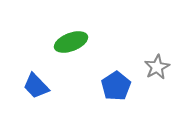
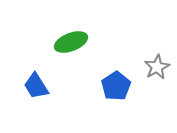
blue trapezoid: rotated 12 degrees clockwise
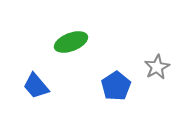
blue trapezoid: rotated 8 degrees counterclockwise
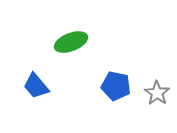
gray star: moved 26 px down; rotated 10 degrees counterclockwise
blue pentagon: rotated 28 degrees counterclockwise
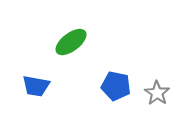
green ellipse: rotated 16 degrees counterclockwise
blue trapezoid: rotated 40 degrees counterclockwise
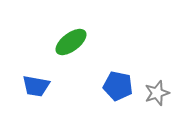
blue pentagon: moved 2 px right
gray star: rotated 20 degrees clockwise
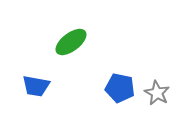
blue pentagon: moved 2 px right, 2 px down
gray star: rotated 25 degrees counterclockwise
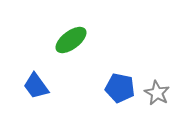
green ellipse: moved 2 px up
blue trapezoid: rotated 44 degrees clockwise
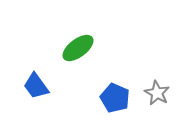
green ellipse: moved 7 px right, 8 px down
blue pentagon: moved 5 px left, 10 px down; rotated 12 degrees clockwise
